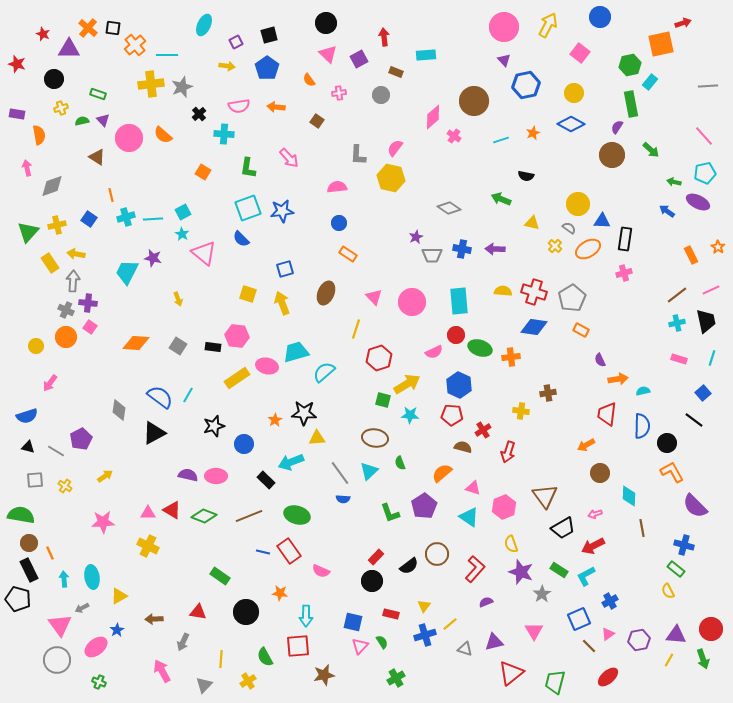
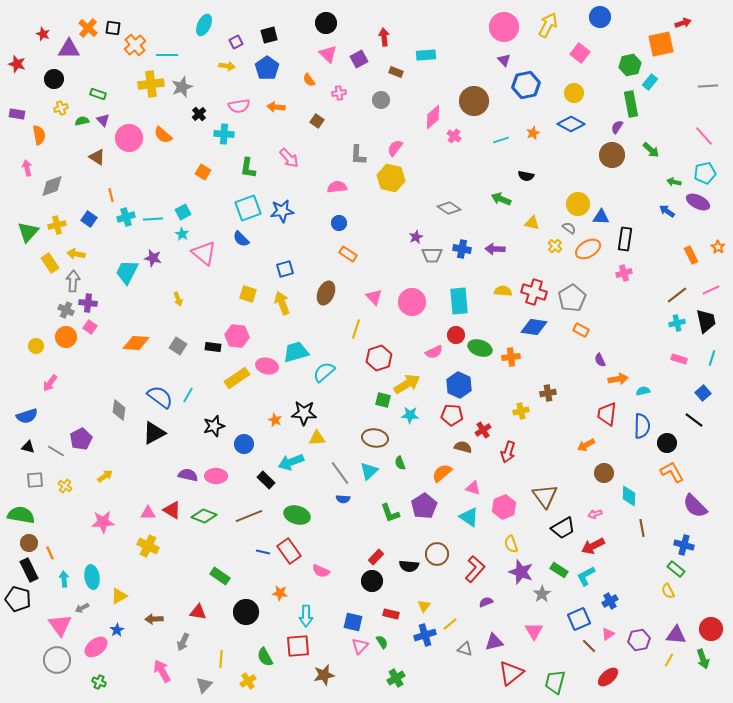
gray circle at (381, 95): moved 5 px down
blue triangle at (602, 221): moved 1 px left, 4 px up
yellow cross at (521, 411): rotated 21 degrees counterclockwise
orange star at (275, 420): rotated 16 degrees counterclockwise
brown circle at (600, 473): moved 4 px right
black semicircle at (409, 566): rotated 42 degrees clockwise
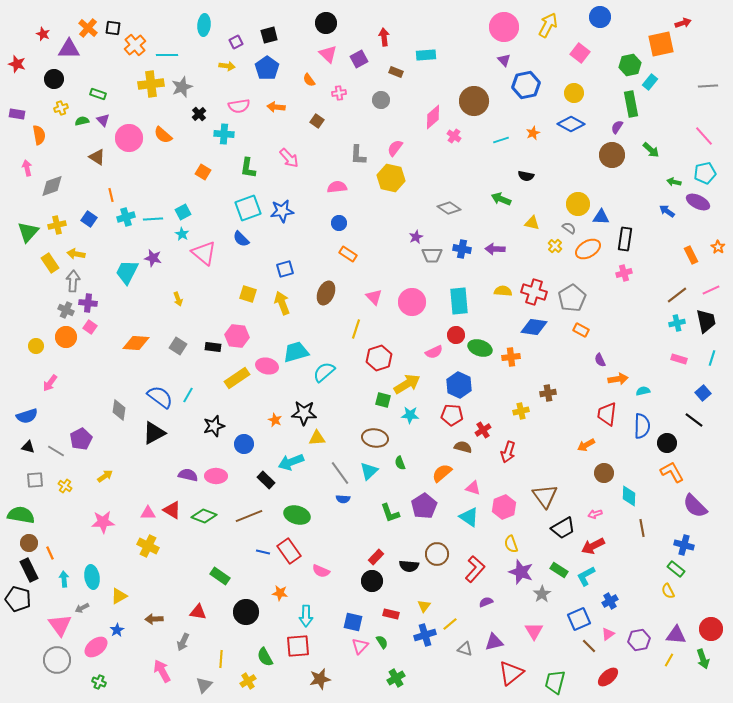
cyan ellipse at (204, 25): rotated 20 degrees counterclockwise
brown star at (324, 675): moved 4 px left, 4 px down
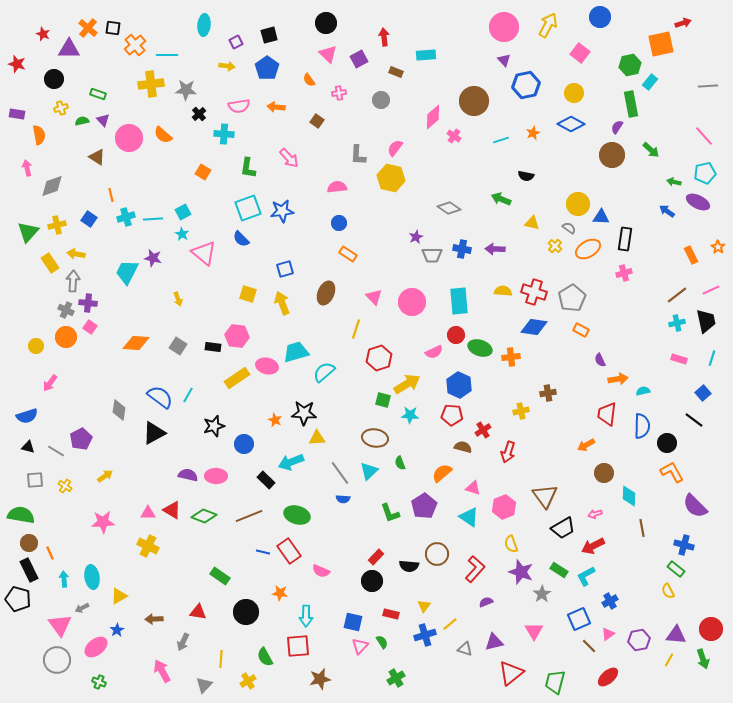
gray star at (182, 87): moved 4 px right, 3 px down; rotated 25 degrees clockwise
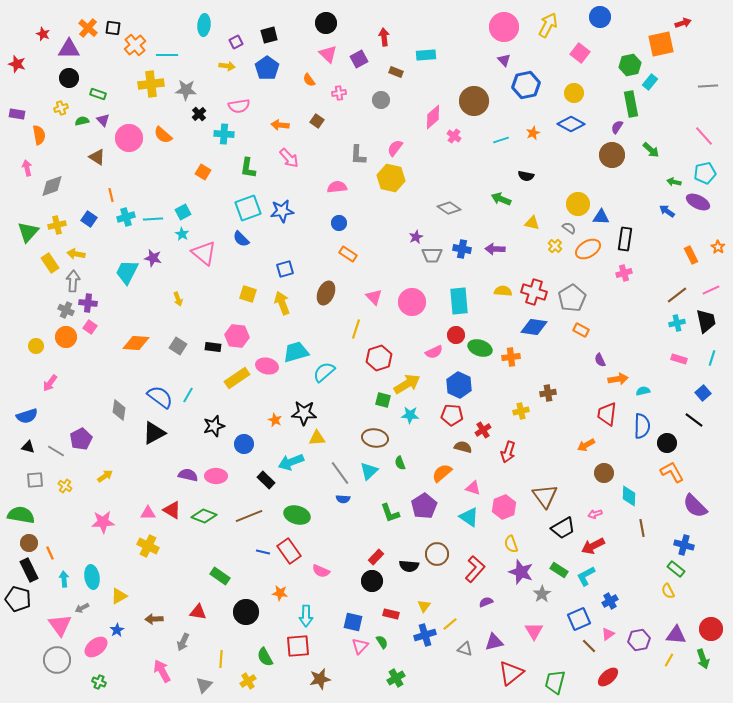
black circle at (54, 79): moved 15 px right, 1 px up
orange arrow at (276, 107): moved 4 px right, 18 px down
